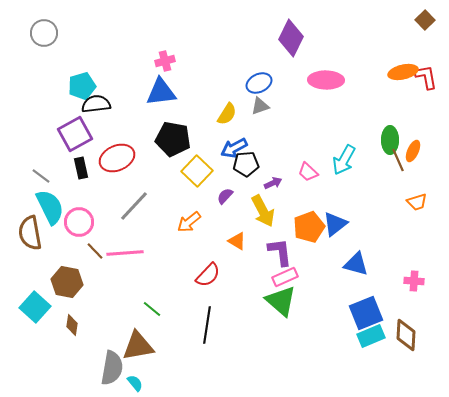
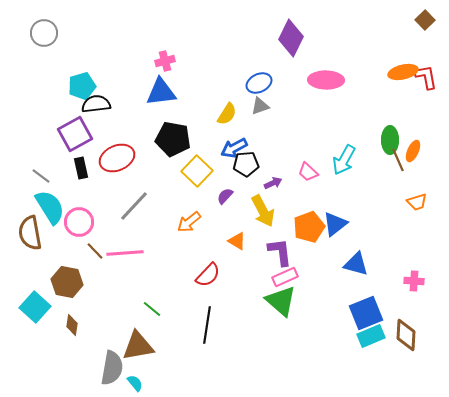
cyan semicircle at (50, 207): rotated 6 degrees counterclockwise
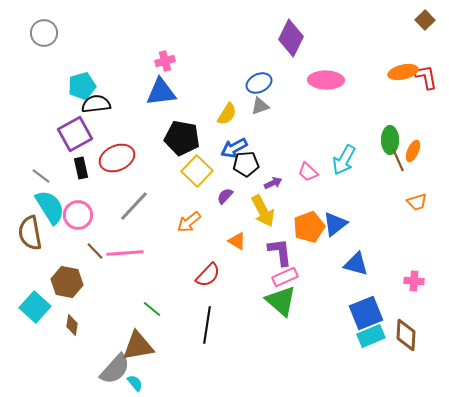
black pentagon at (173, 139): moved 9 px right, 1 px up
pink circle at (79, 222): moved 1 px left, 7 px up
gray semicircle at (112, 368): moved 3 px right, 1 px down; rotated 32 degrees clockwise
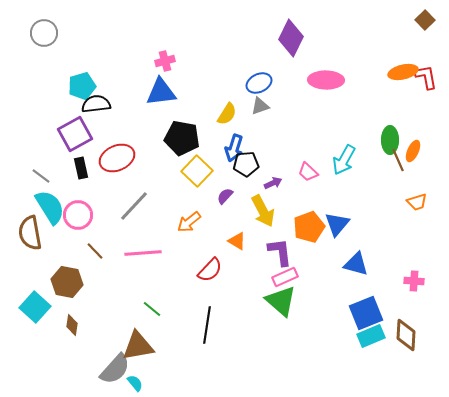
blue arrow at (234, 148): rotated 44 degrees counterclockwise
blue triangle at (335, 224): moved 2 px right; rotated 12 degrees counterclockwise
pink line at (125, 253): moved 18 px right
red semicircle at (208, 275): moved 2 px right, 5 px up
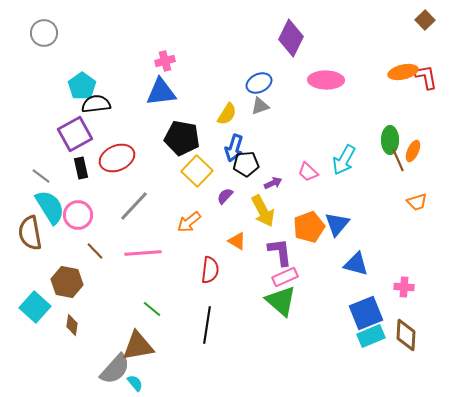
cyan pentagon at (82, 86): rotated 20 degrees counterclockwise
red semicircle at (210, 270): rotated 36 degrees counterclockwise
pink cross at (414, 281): moved 10 px left, 6 px down
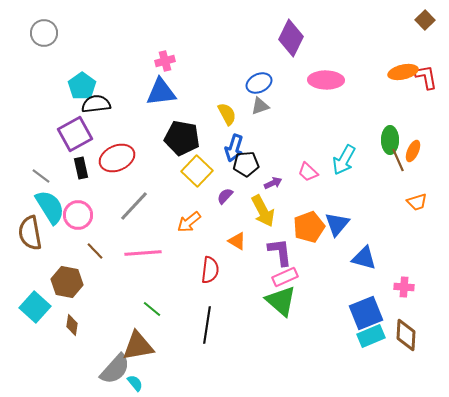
yellow semicircle at (227, 114): rotated 60 degrees counterclockwise
blue triangle at (356, 264): moved 8 px right, 6 px up
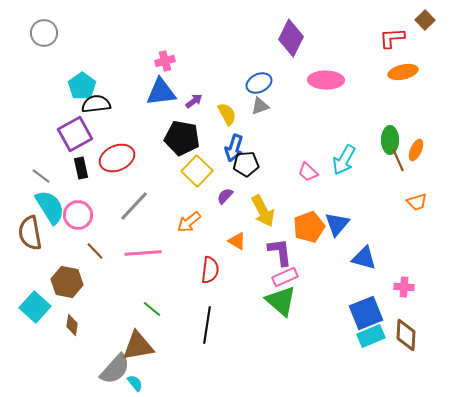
red L-shape at (426, 77): moved 34 px left, 39 px up; rotated 84 degrees counterclockwise
orange ellipse at (413, 151): moved 3 px right, 1 px up
purple arrow at (273, 183): moved 79 px left, 82 px up; rotated 12 degrees counterclockwise
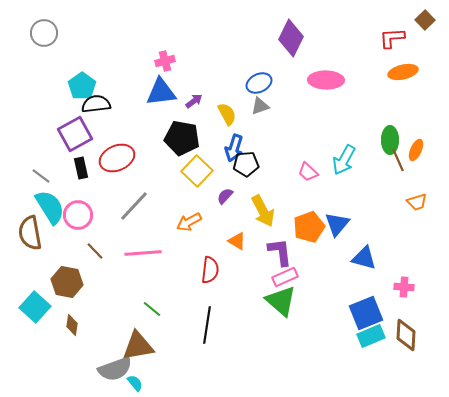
orange arrow at (189, 222): rotated 10 degrees clockwise
gray semicircle at (115, 369): rotated 28 degrees clockwise
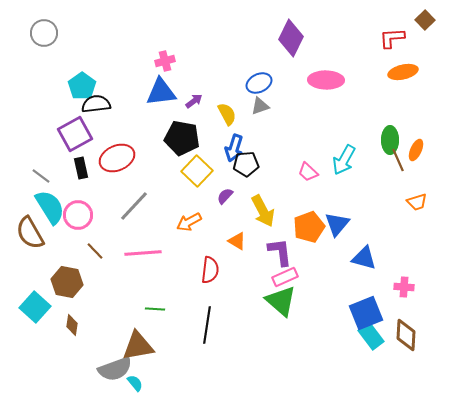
brown semicircle at (30, 233): rotated 20 degrees counterclockwise
green line at (152, 309): moved 3 px right; rotated 36 degrees counterclockwise
cyan rectangle at (371, 336): rotated 76 degrees clockwise
